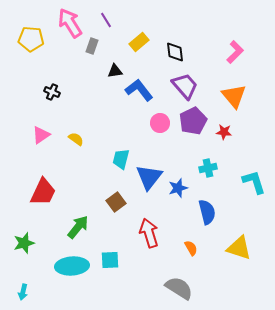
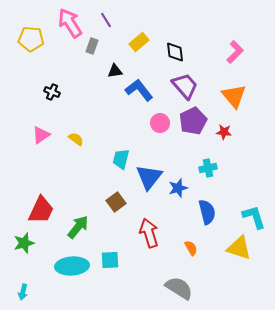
cyan L-shape: moved 35 px down
red trapezoid: moved 2 px left, 18 px down
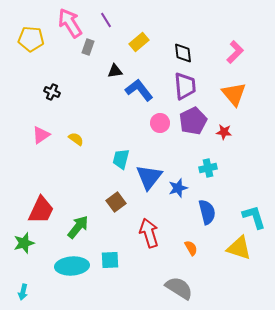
gray rectangle: moved 4 px left, 1 px down
black diamond: moved 8 px right, 1 px down
purple trapezoid: rotated 36 degrees clockwise
orange triangle: moved 2 px up
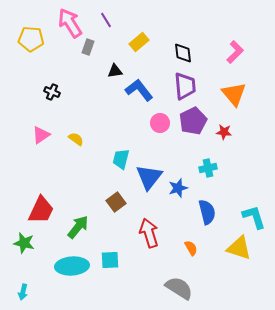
green star: rotated 30 degrees clockwise
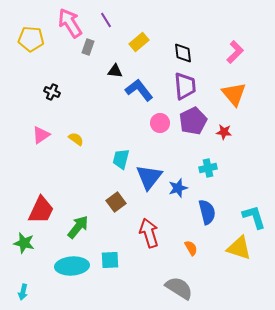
black triangle: rotated 14 degrees clockwise
